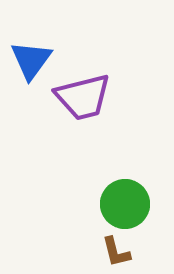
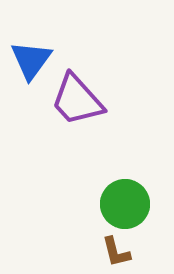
purple trapezoid: moved 6 px left, 3 px down; rotated 62 degrees clockwise
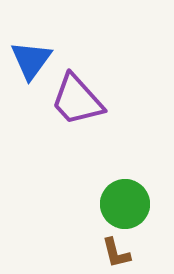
brown L-shape: moved 1 px down
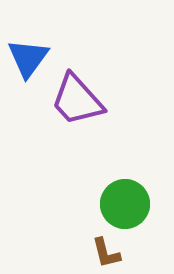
blue triangle: moved 3 px left, 2 px up
brown L-shape: moved 10 px left
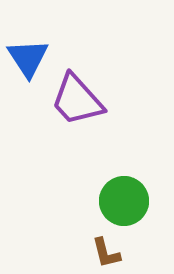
blue triangle: rotated 9 degrees counterclockwise
green circle: moved 1 px left, 3 px up
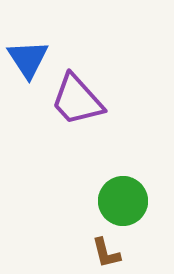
blue triangle: moved 1 px down
green circle: moved 1 px left
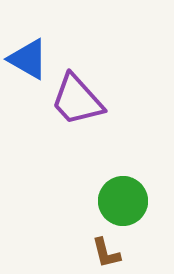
blue triangle: rotated 27 degrees counterclockwise
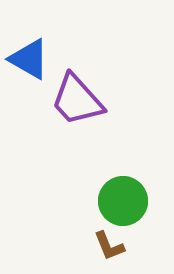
blue triangle: moved 1 px right
brown L-shape: moved 3 px right, 7 px up; rotated 8 degrees counterclockwise
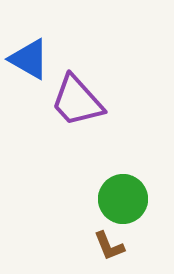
purple trapezoid: moved 1 px down
green circle: moved 2 px up
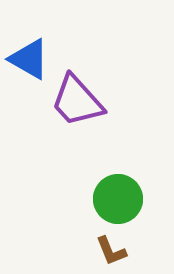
green circle: moved 5 px left
brown L-shape: moved 2 px right, 5 px down
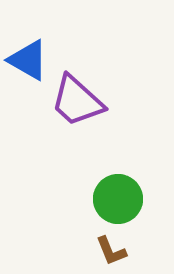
blue triangle: moved 1 px left, 1 px down
purple trapezoid: rotated 6 degrees counterclockwise
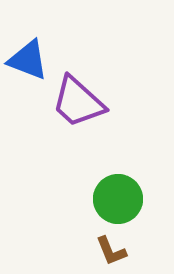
blue triangle: rotated 9 degrees counterclockwise
purple trapezoid: moved 1 px right, 1 px down
